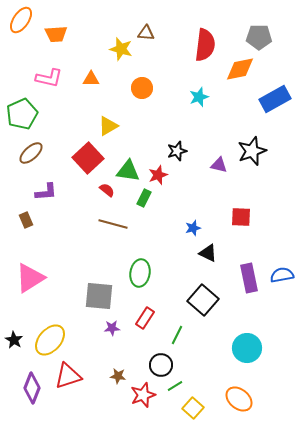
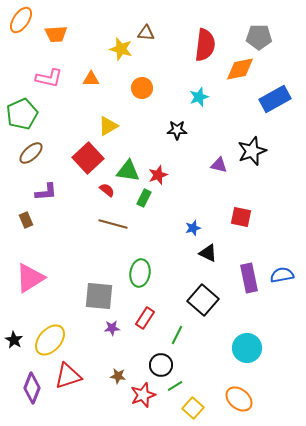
black star at (177, 151): moved 21 px up; rotated 18 degrees clockwise
red square at (241, 217): rotated 10 degrees clockwise
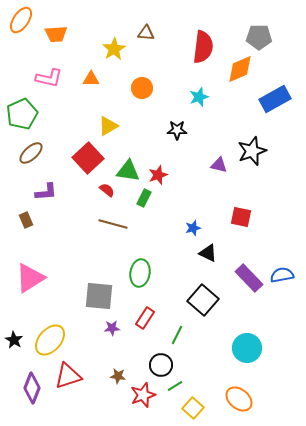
red semicircle at (205, 45): moved 2 px left, 2 px down
yellow star at (121, 49): moved 7 px left; rotated 25 degrees clockwise
orange diamond at (240, 69): rotated 12 degrees counterclockwise
purple rectangle at (249, 278): rotated 32 degrees counterclockwise
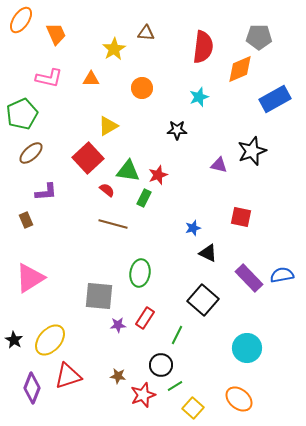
orange trapezoid at (56, 34): rotated 110 degrees counterclockwise
purple star at (112, 328): moved 6 px right, 3 px up
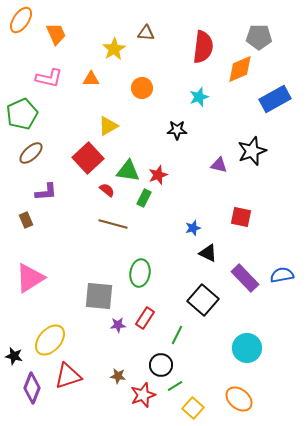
purple rectangle at (249, 278): moved 4 px left
black star at (14, 340): moved 16 px down; rotated 18 degrees counterclockwise
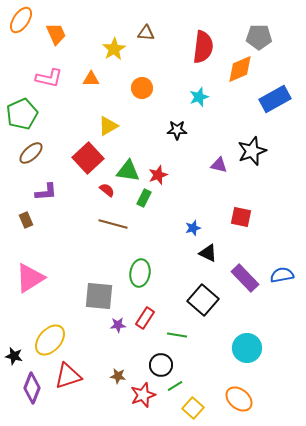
green line at (177, 335): rotated 72 degrees clockwise
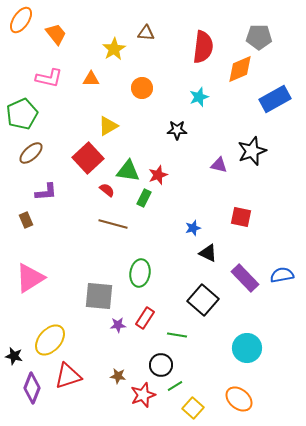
orange trapezoid at (56, 34): rotated 15 degrees counterclockwise
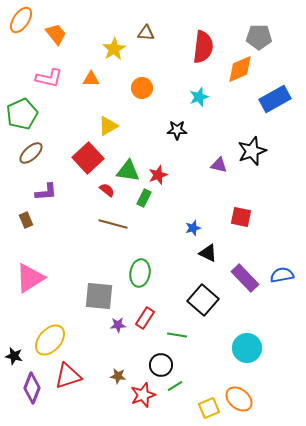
yellow square at (193, 408): moved 16 px right; rotated 25 degrees clockwise
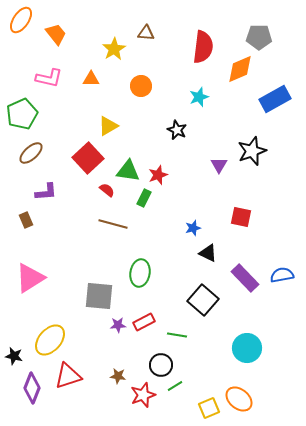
orange circle at (142, 88): moved 1 px left, 2 px up
black star at (177, 130): rotated 24 degrees clockwise
purple triangle at (219, 165): rotated 48 degrees clockwise
red rectangle at (145, 318): moved 1 px left, 4 px down; rotated 30 degrees clockwise
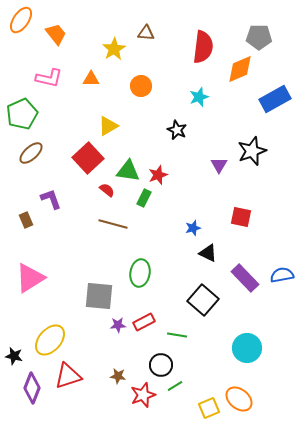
purple L-shape at (46, 192): moved 5 px right, 7 px down; rotated 105 degrees counterclockwise
